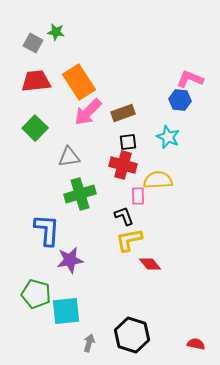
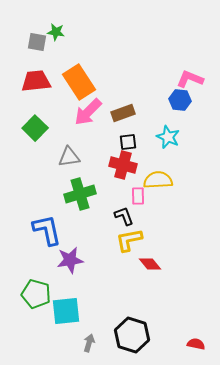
gray square: moved 4 px right, 1 px up; rotated 18 degrees counterclockwise
blue L-shape: rotated 16 degrees counterclockwise
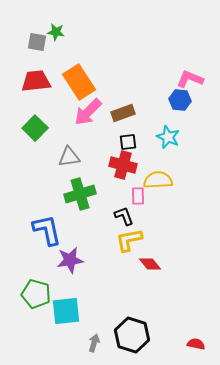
gray arrow: moved 5 px right
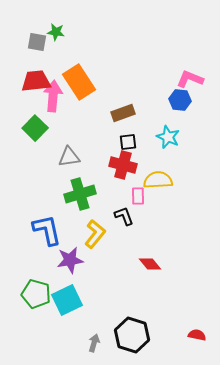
pink arrow: moved 35 px left, 16 px up; rotated 140 degrees clockwise
yellow L-shape: moved 34 px left, 6 px up; rotated 140 degrees clockwise
cyan square: moved 1 px right, 11 px up; rotated 20 degrees counterclockwise
red semicircle: moved 1 px right, 9 px up
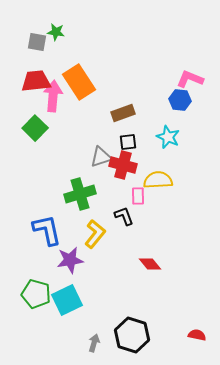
gray triangle: moved 32 px right; rotated 10 degrees counterclockwise
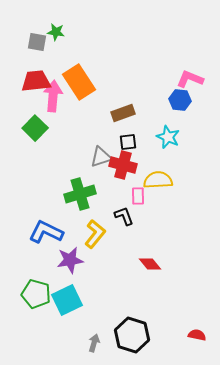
blue L-shape: moved 1 px left, 2 px down; rotated 52 degrees counterclockwise
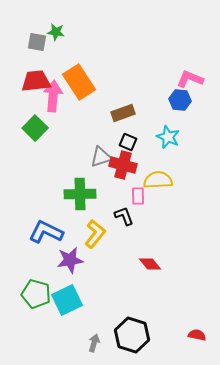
black square: rotated 30 degrees clockwise
green cross: rotated 16 degrees clockwise
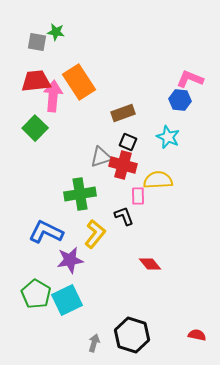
green cross: rotated 8 degrees counterclockwise
green pentagon: rotated 16 degrees clockwise
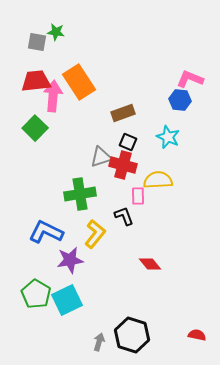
gray arrow: moved 5 px right, 1 px up
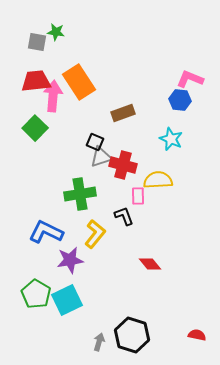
cyan star: moved 3 px right, 2 px down
black square: moved 33 px left
